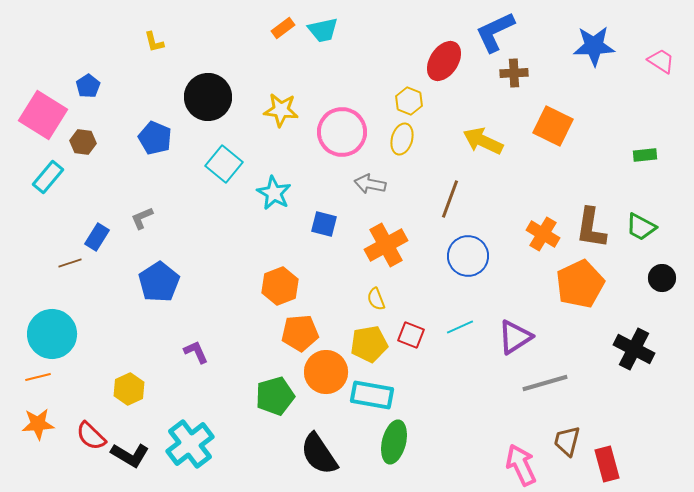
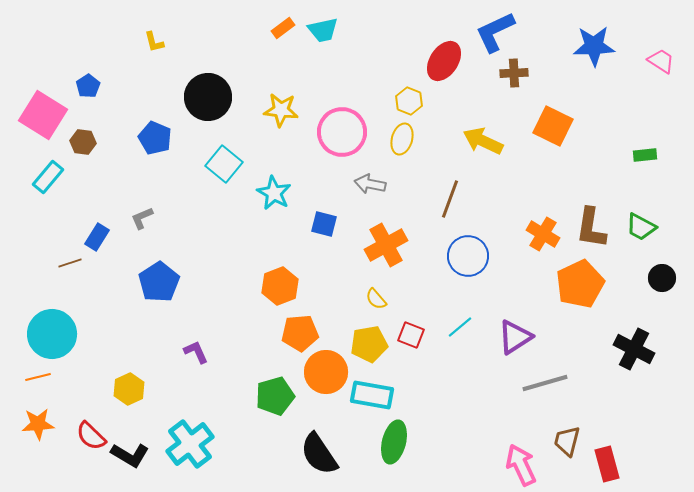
yellow semicircle at (376, 299): rotated 20 degrees counterclockwise
cyan line at (460, 327): rotated 16 degrees counterclockwise
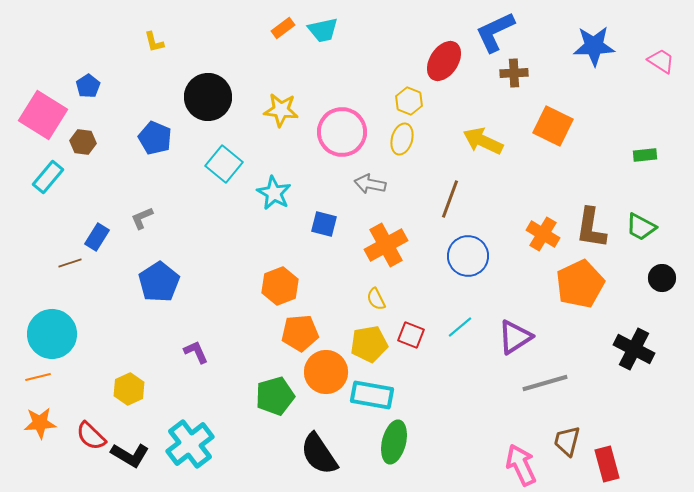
yellow semicircle at (376, 299): rotated 15 degrees clockwise
orange star at (38, 424): moved 2 px right, 1 px up
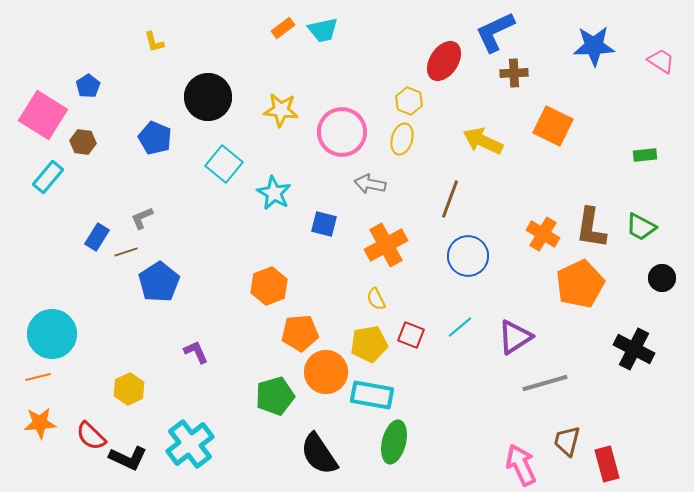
brown line at (70, 263): moved 56 px right, 11 px up
orange hexagon at (280, 286): moved 11 px left
black L-shape at (130, 455): moved 2 px left, 3 px down; rotated 6 degrees counterclockwise
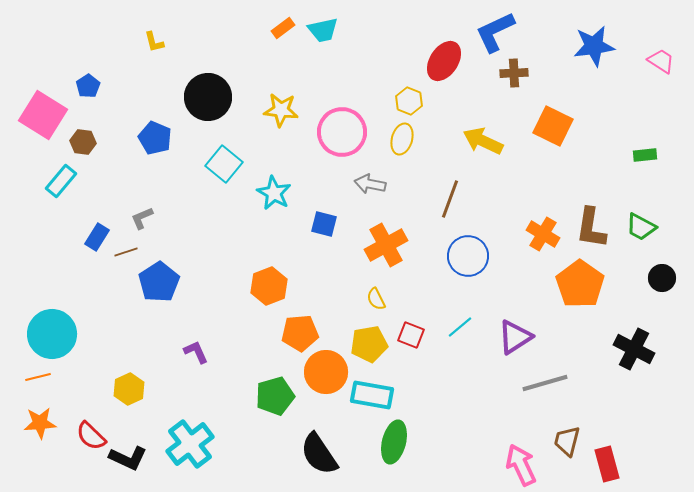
blue star at (594, 46): rotated 6 degrees counterclockwise
cyan rectangle at (48, 177): moved 13 px right, 4 px down
orange pentagon at (580, 284): rotated 12 degrees counterclockwise
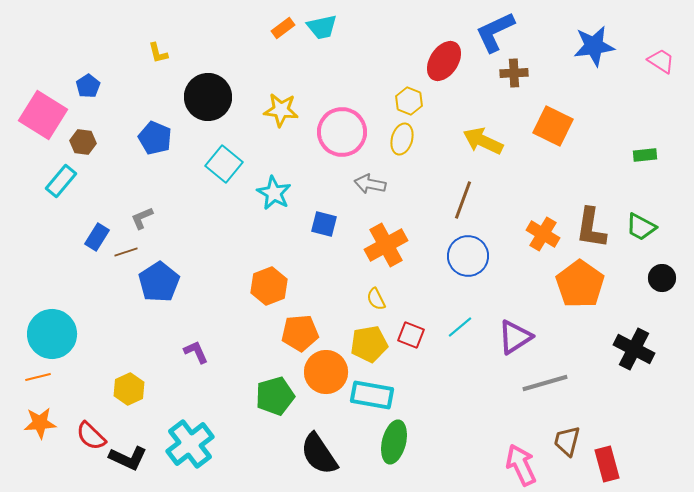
cyan trapezoid at (323, 30): moved 1 px left, 3 px up
yellow L-shape at (154, 42): moved 4 px right, 11 px down
brown line at (450, 199): moved 13 px right, 1 px down
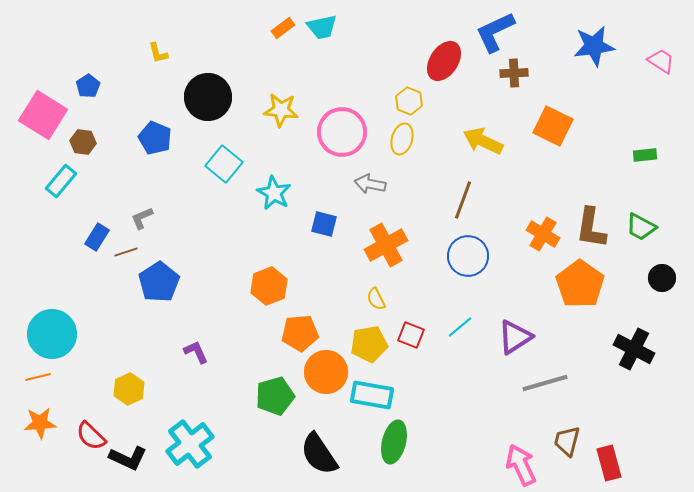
red rectangle at (607, 464): moved 2 px right, 1 px up
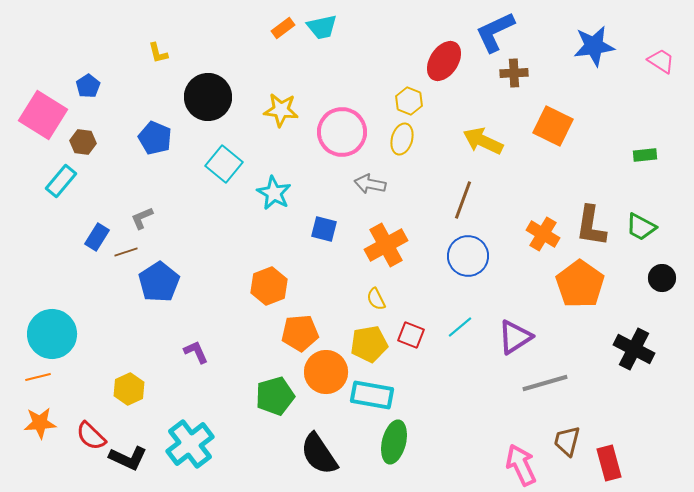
blue square at (324, 224): moved 5 px down
brown L-shape at (591, 228): moved 2 px up
